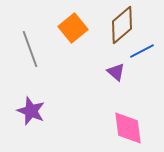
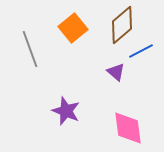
blue line: moved 1 px left
purple star: moved 35 px right
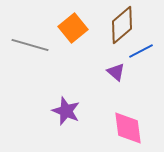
gray line: moved 4 px up; rotated 54 degrees counterclockwise
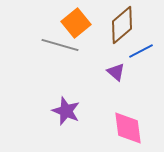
orange square: moved 3 px right, 5 px up
gray line: moved 30 px right
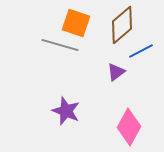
orange square: rotated 32 degrees counterclockwise
purple triangle: rotated 42 degrees clockwise
pink diamond: moved 1 px right, 1 px up; rotated 36 degrees clockwise
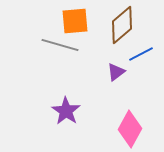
orange square: moved 1 px left, 2 px up; rotated 24 degrees counterclockwise
blue line: moved 3 px down
purple star: rotated 12 degrees clockwise
pink diamond: moved 1 px right, 2 px down
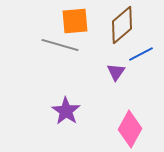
purple triangle: rotated 18 degrees counterclockwise
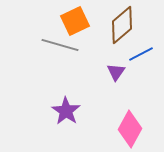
orange square: rotated 20 degrees counterclockwise
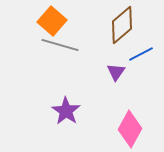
orange square: moved 23 px left; rotated 24 degrees counterclockwise
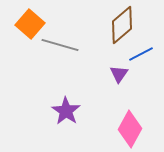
orange square: moved 22 px left, 3 px down
purple triangle: moved 3 px right, 2 px down
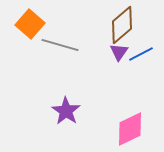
purple triangle: moved 22 px up
pink diamond: rotated 36 degrees clockwise
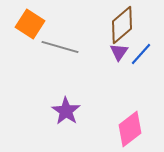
orange square: rotated 8 degrees counterclockwise
gray line: moved 2 px down
blue line: rotated 20 degrees counterclockwise
pink diamond: rotated 12 degrees counterclockwise
